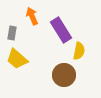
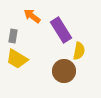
orange arrow: rotated 30 degrees counterclockwise
gray rectangle: moved 1 px right, 3 px down
yellow trapezoid: rotated 10 degrees counterclockwise
brown circle: moved 4 px up
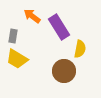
purple rectangle: moved 2 px left, 3 px up
yellow semicircle: moved 1 px right, 2 px up
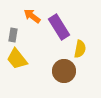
gray rectangle: moved 1 px up
yellow trapezoid: rotated 20 degrees clockwise
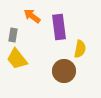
purple rectangle: rotated 25 degrees clockwise
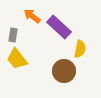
purple rectangle: rotated 40 degrees counterclockwise
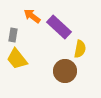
brown circle: moved 1 px right
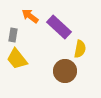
orange arrow: moved 2 px left
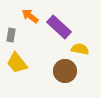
gray rectangle: moved 2 px left
yellow semicircle: rotated 90 degrees counterclockwise
yellow trapezoid: moved 4 px down
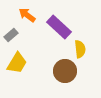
orange arrow: moved 3 px left, 1 px up
gray rectangle: rotated 40 degrees clockwise
yellow semicircle: rotated 72 degrees clockwise
yellow trapezoid: rotated 110 degrees counterclockwise
